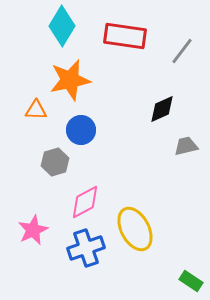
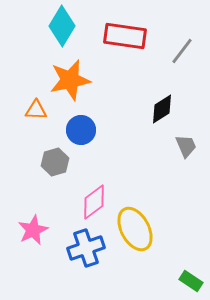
black diamond: rotated 8 degrees counterclockwise
gray trapezoid: rotated 80 degrees clockwise
pink diamond: moved 9 px right; rotated 9 degrees counterclockwise
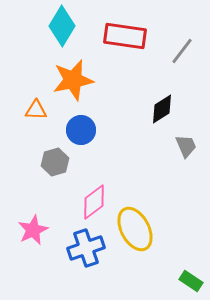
orange star: moved 3 px right
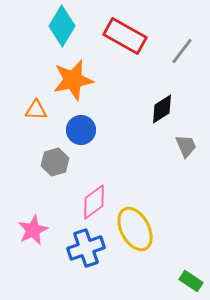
red rectangle: rotated 21 degrees clockwise
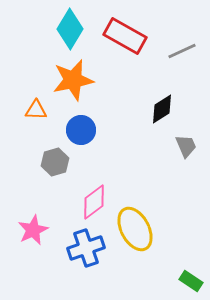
cyan diamond: moved 8 px right, 3 px down
gray line: rotated 28 degrees clockwise
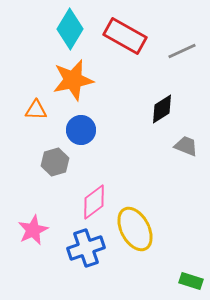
gray trapezoid: rotated 45 degrees counterclockwise
green rectangle: rotated 15 degrees counterclockwise
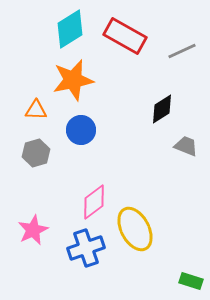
cyan diamond: rotated 27 degrees clockwise
gray hexagon: moved 19 px left, 9 px up
